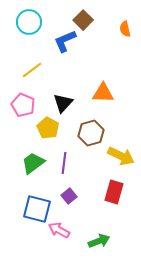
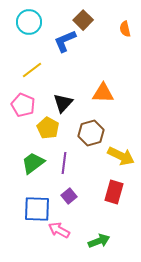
blue square: rotated 12 degrees counterclockwise
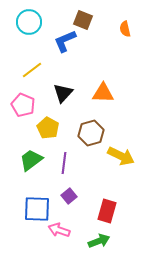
brown square: rotated 24 degrees counterclockwise
black triangle: moved 10 px up
green trapezoid: moved 2 px left, 3 px up
red rectangle: moved 7 px left, 19 px down
pink arrow: rotated 10 degrees counterclockwise
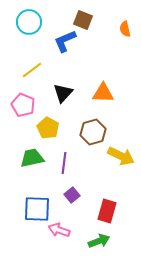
brown hexagon: moved 2 px right, 1 px up
green trapezoid: moved 1 px right, 2 px up; rotated 25 degrees clockwise
purple square: moved 3 px right, 1 px up
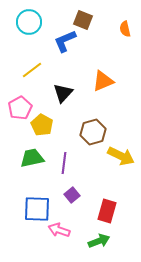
orange triangle: moved 12 px up; rotated 25 degrees counterclockwise
pink pentagon: moved 3 px left, 3 px down; rotated 20 degrees clockwise
yellow pentagon: moved 6 px left, 3 px up
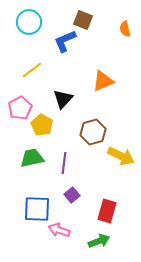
black triangle: moved 6 px down
